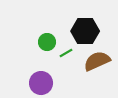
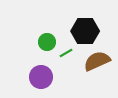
purple circle: moved 6 px up
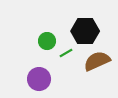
green circle: moved 1 px up
purple circle: moved 2 px left, 2 px down
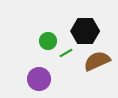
green circle: moved 1 px right
